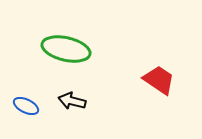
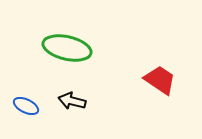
green ellipse: moved 1 px right, 1 px up
red trapezoid: moved 1 px right
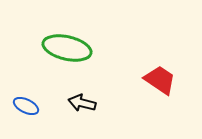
black arrow: moved 10 px right, 2 px down
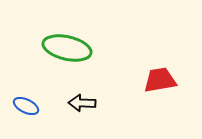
red trapezoid: rotated 44 degrees counterclockwise
black arrow: rotated 12 degrees counterclockwise
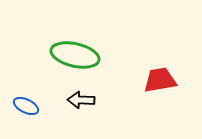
green ellipse: moved 8 px right, 7 px down
black arrow: moved 1 px left, 3 px up
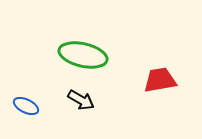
green ellipse: moved 8 px right
black arrow: rotated 152 degrees counterclockwise
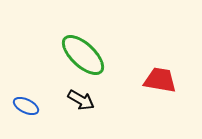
green ellipse: rotated 30 degrees clockwise
red trapezoid: rotated 20 degrees clockwise
